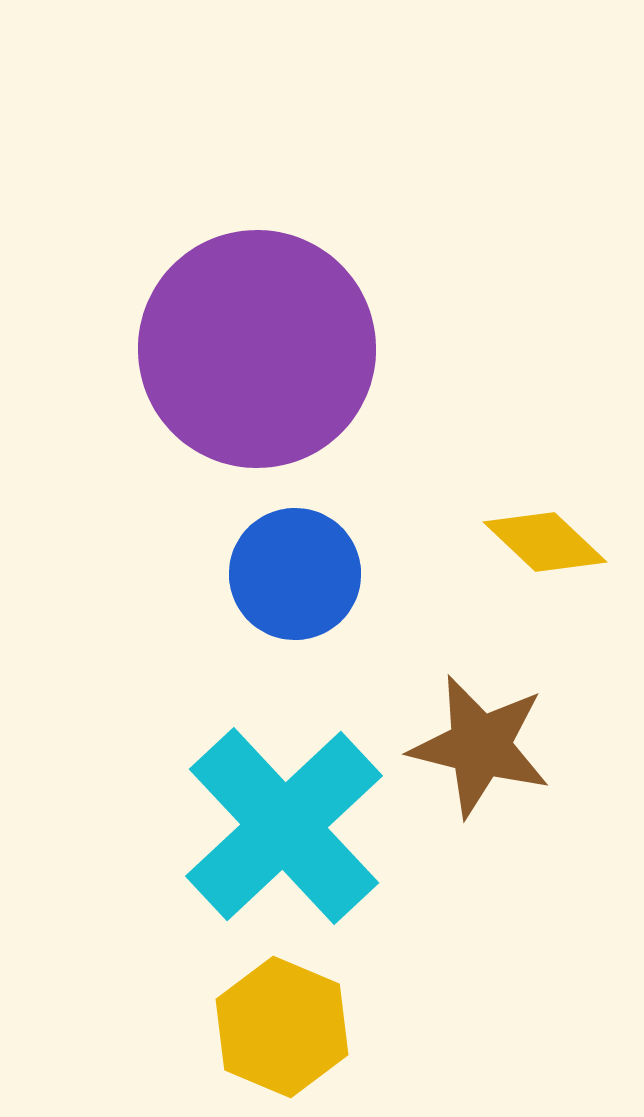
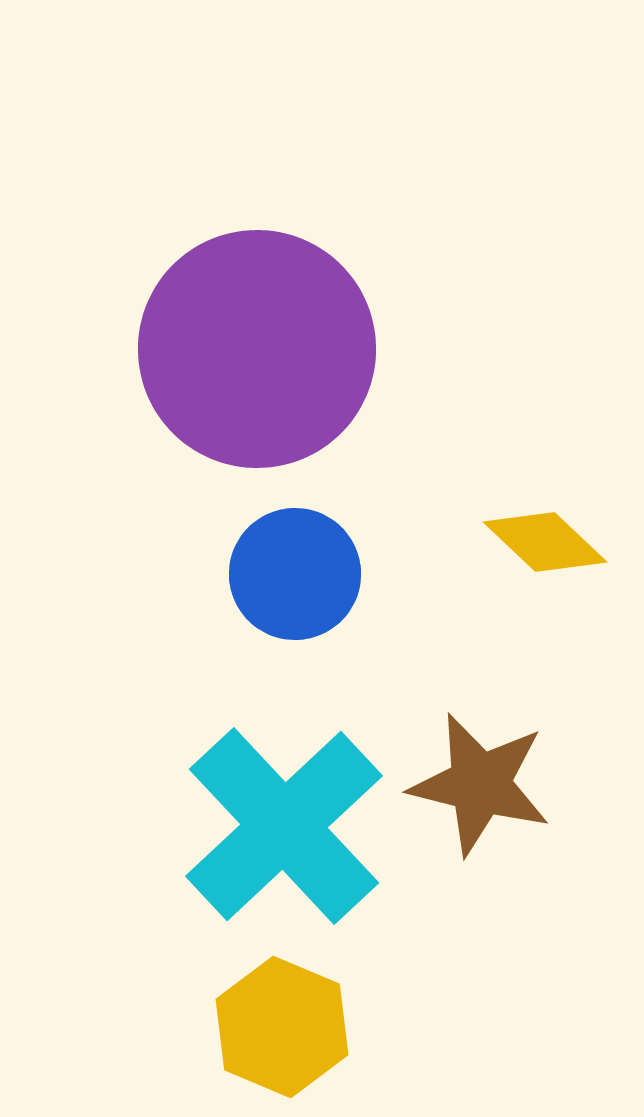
brown star: moved 38 px down
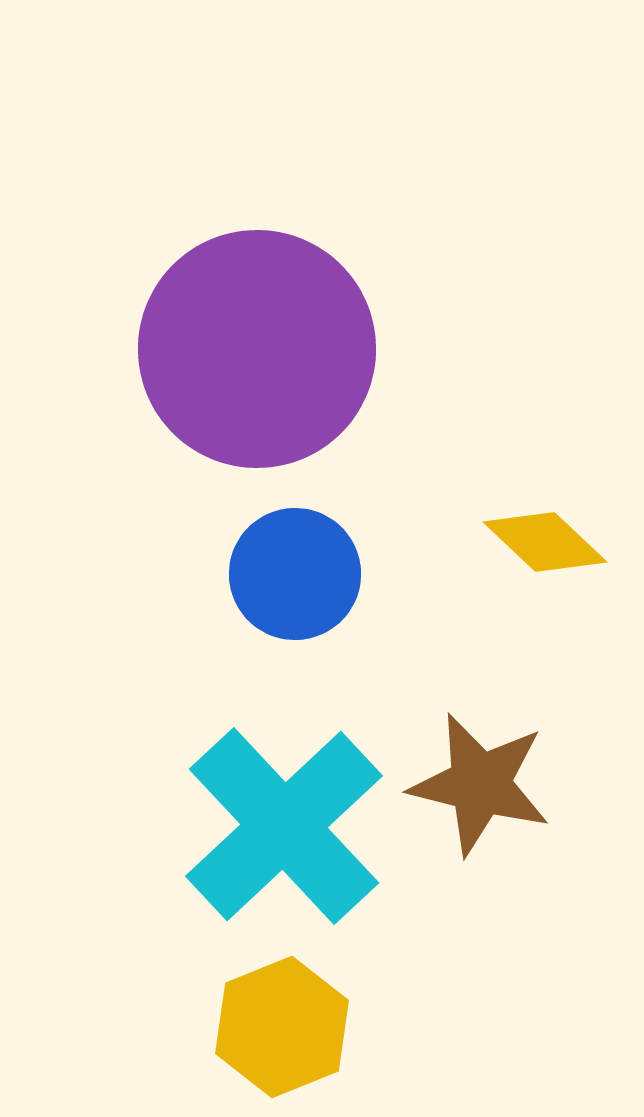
yellow hexagon: rotated 15 degrees clockwise
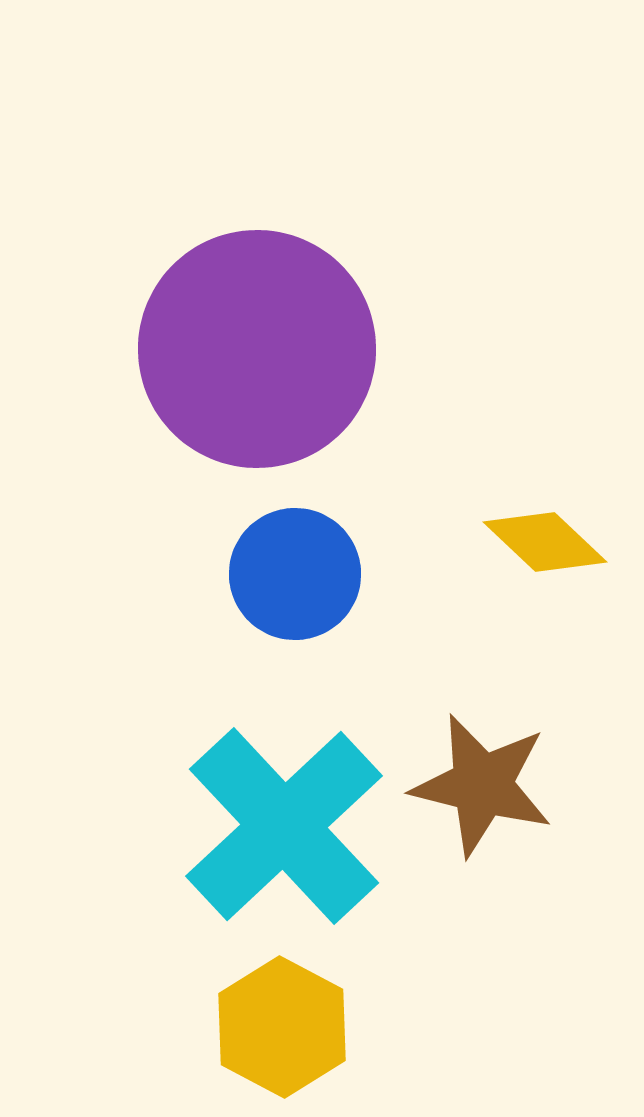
brown star: moved 2 px right, 1 px down
yellow hexagon: rotated 10 degrees counterclockwise
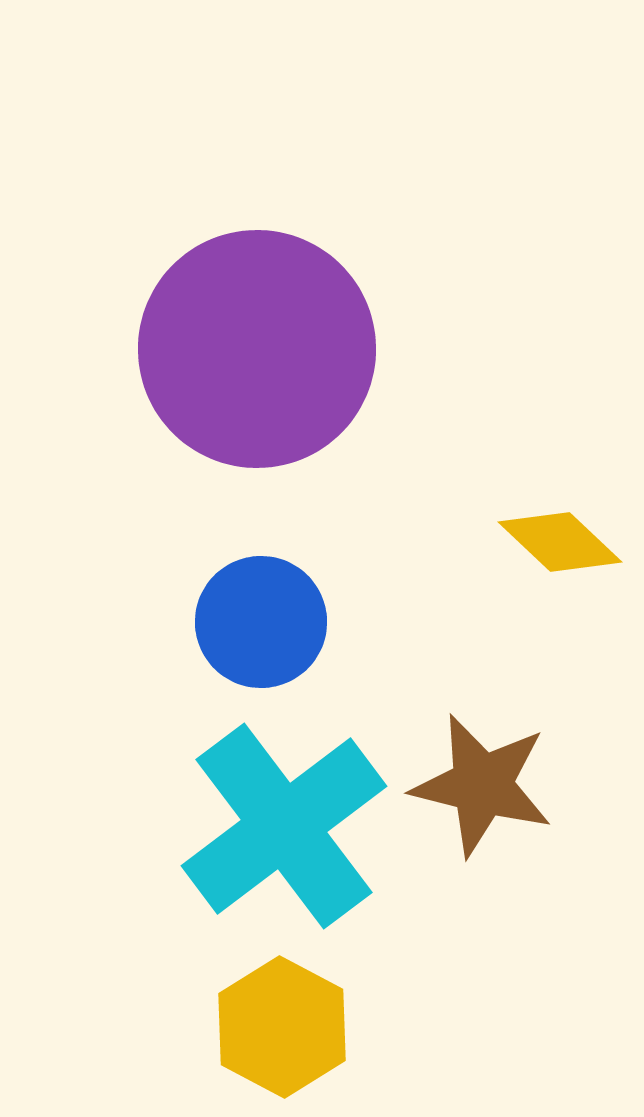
yellow diamond: moved 15 px right
blue circle: moved 34 px left, 48 px down
cyan cross: rotated 6 degrees clockwise
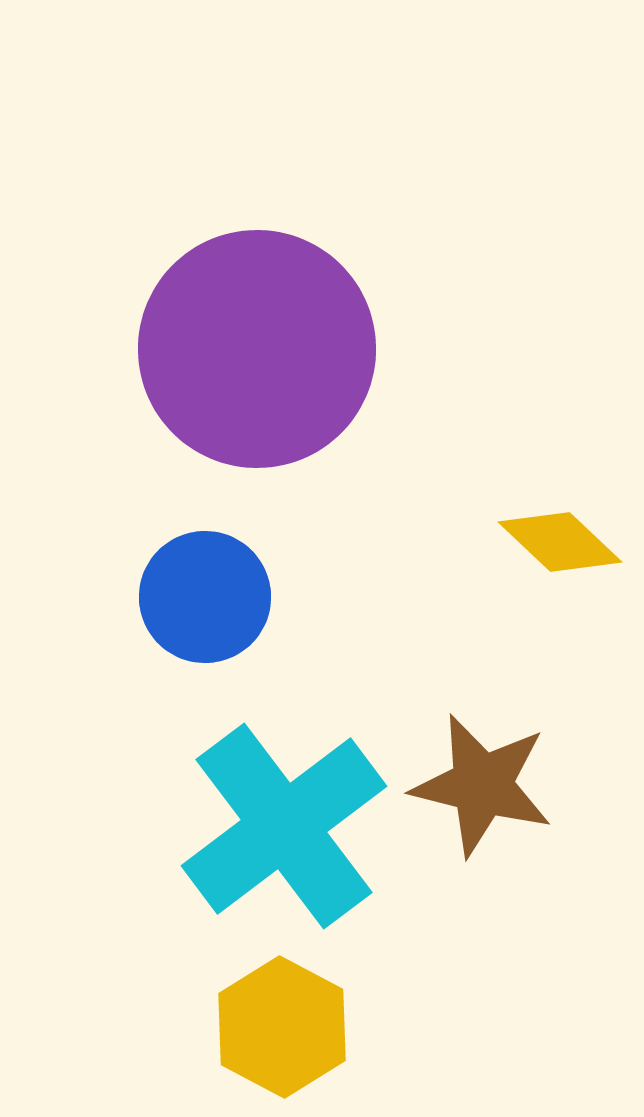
blue circle: moved 56 px left, 25 px up
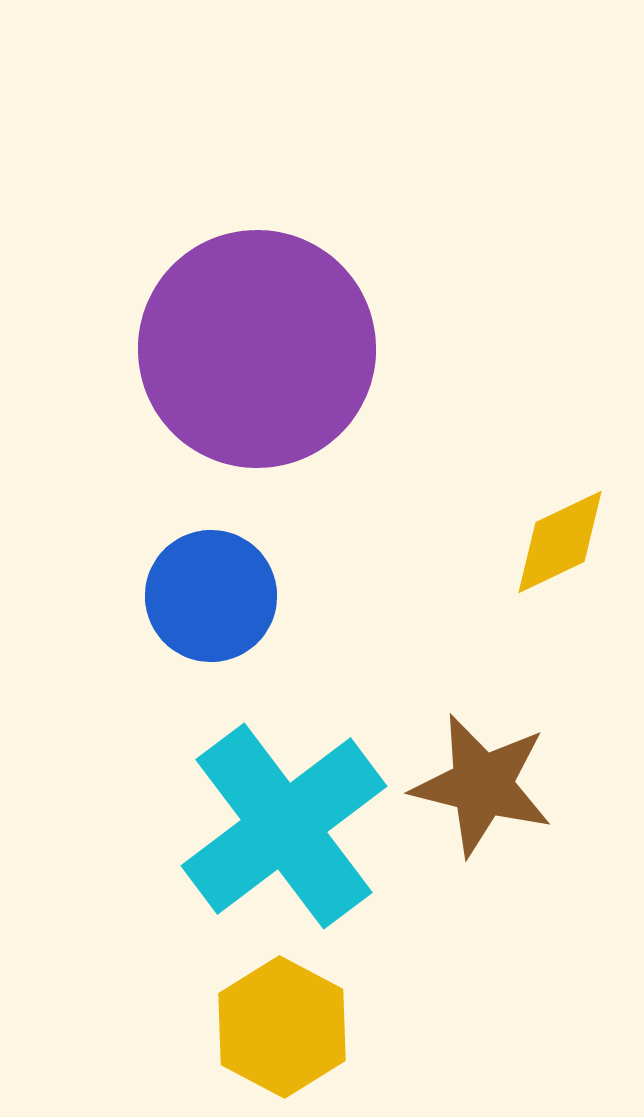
yellow diamond: rotated 69 degrees counterclockwise
blue circle: moved 6 px right, 1 px up
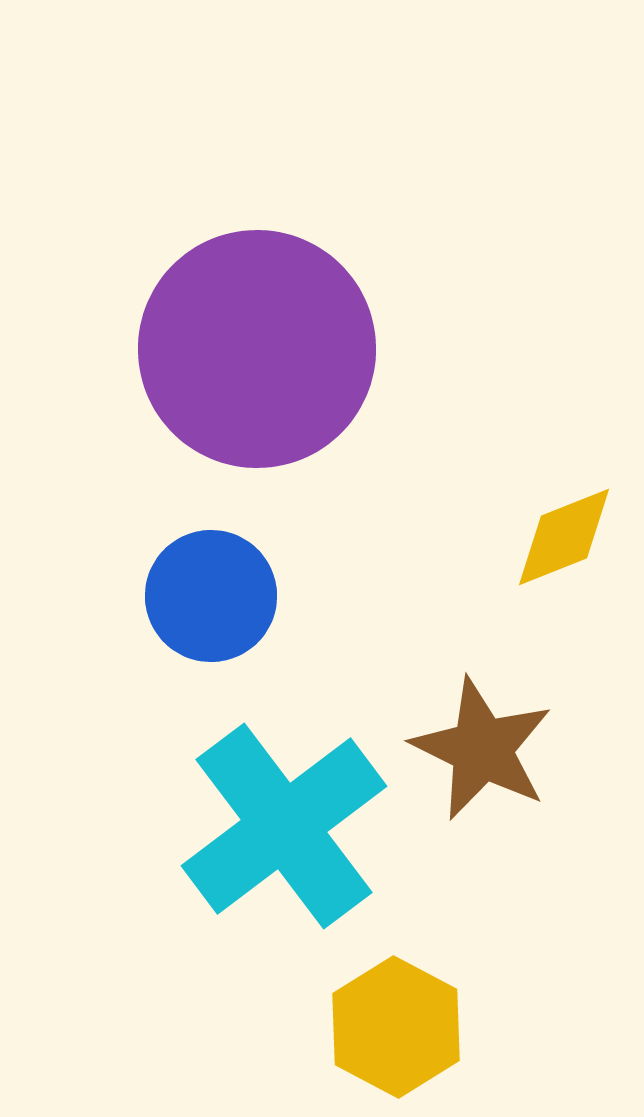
yellow diamond: moved 4 px right, 5 px up; rotated 4 degrees clockwise
brown star: moved 36 px up; rotated 12 degrees clockwise
yellow hexagon: moved 114 px right
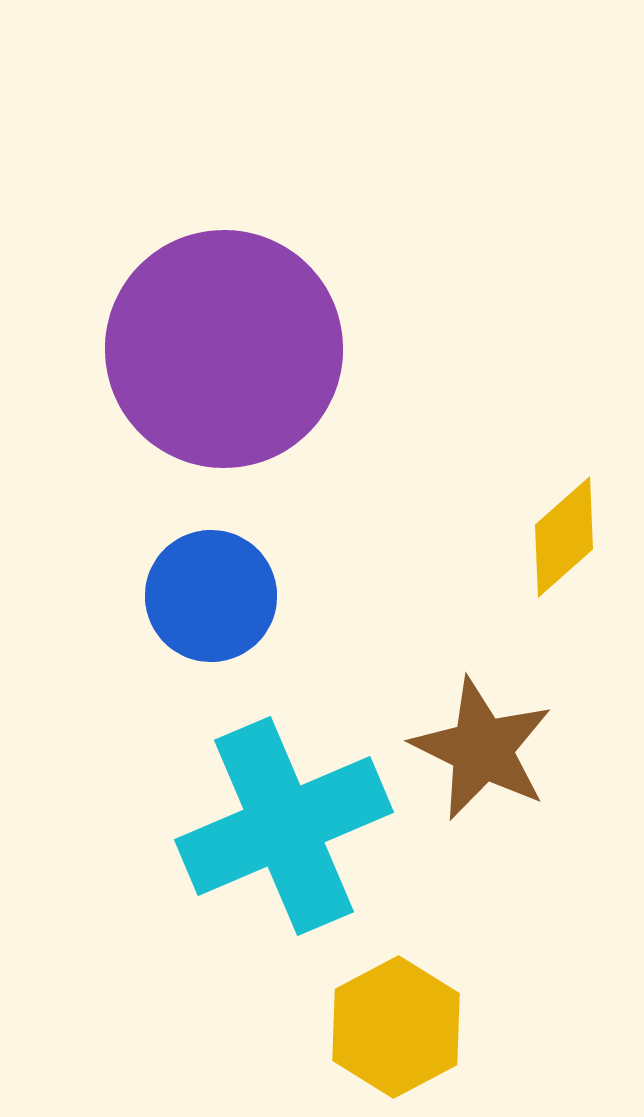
purple circle: moved 33 px left
yellow diamond: rotated 20 degrees counterclockwise
cyan cross: rotated 14 degrees clockwise
yellow hexagon: rotated 4 degrees clockwise
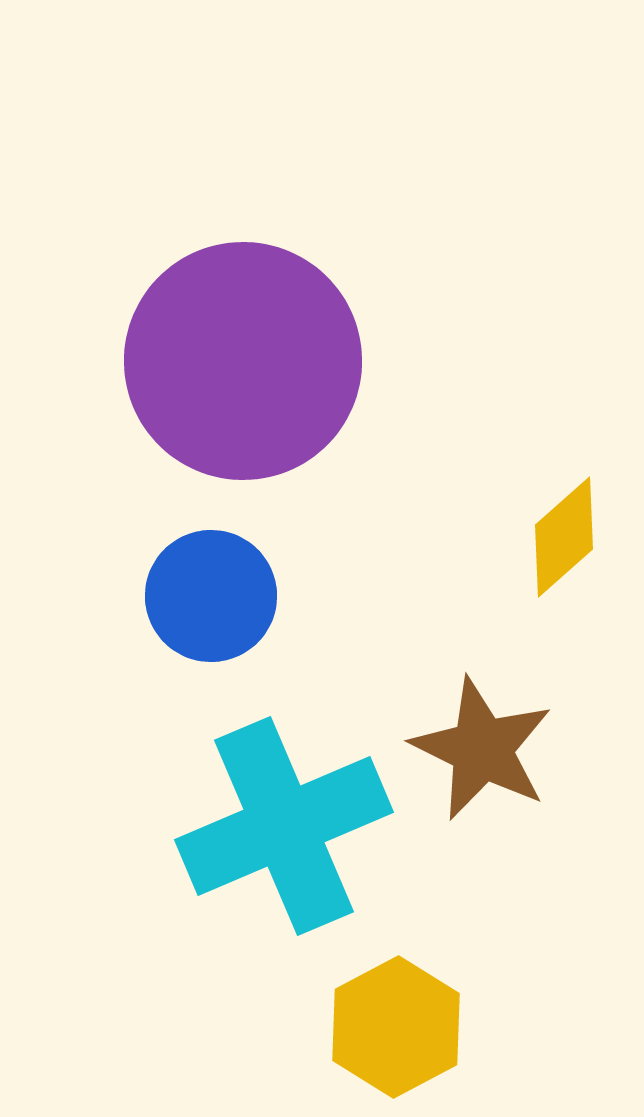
purple circle: moved 19 px right, 12 px down
